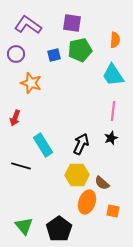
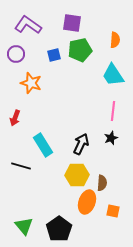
brown semicircle: rotated 126 degrees counterclockwise
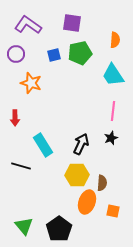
green pentagon: moved 3 px down
red arrow: rotated 21 degrees counterclockwise
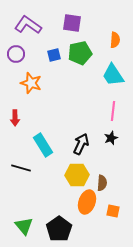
black line: moved 2 px down
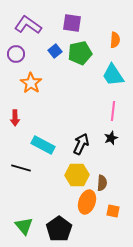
blue square: moved 1 px right, 4 px up; rotated 24 degrees counterclockwise
orange star: rotated 15 degrees clockwise
cyan rectangle: rotated 30 degrees counterclockwise
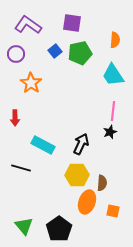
black star: moved 1 px left, 6 px up
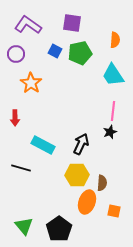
blue square: rotated 24 degrees counterclockwise
orange square: moved 1 px right
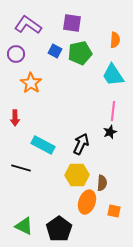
green triangle: rotated 24 degrees counterclockwise
